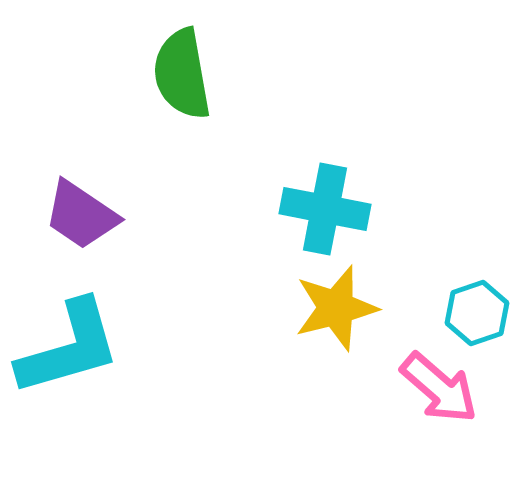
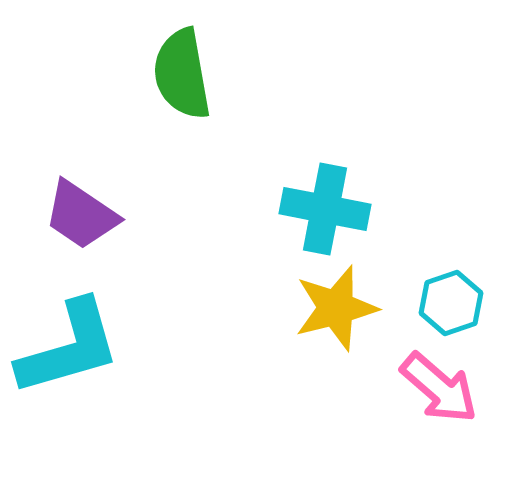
cyan hexagon: moved 26 px left, 10 px up
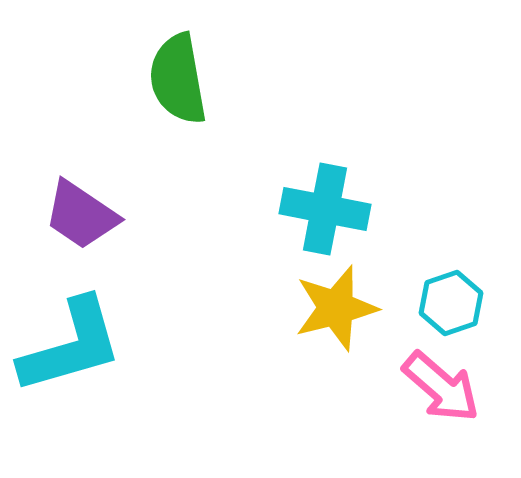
green semicircle: moved 4 px left, 5 px down
cyan L-shape: moved 2 px right, 2 px up
pink arrow: moved 2 px right, 1 px up
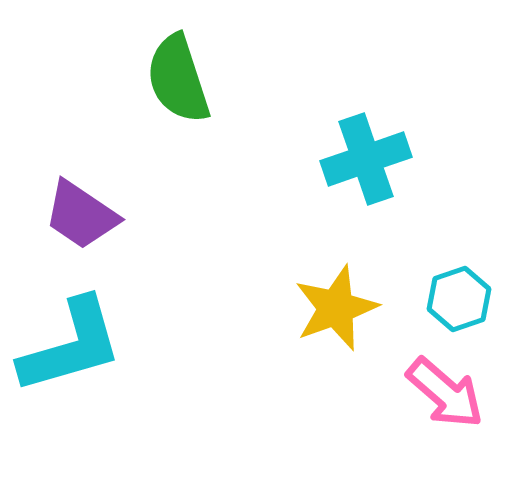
green semicircle: rotated 8 degrees counterclockwise
cyan cross: moved 41 px right, 50 px up; rotated 30 degrees counterclockwise
cyan hexagon: moved 8 px right, 4 px up
yellow star: rotated 6 degrees counterclockwise
pink arrow: moved 4 px right, 6 px down
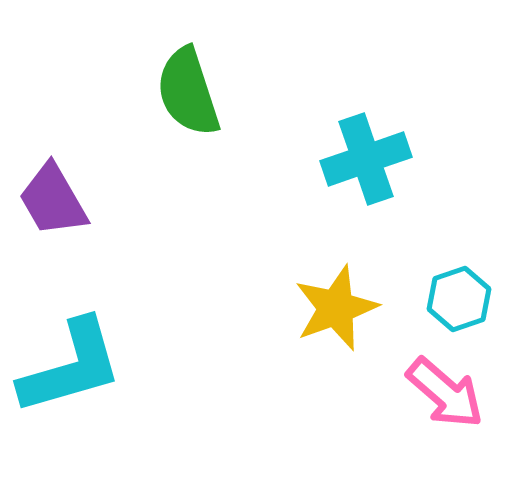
green semicircle: moved 10 px right, 13 px down
purple trapezoid: moved 28 px left, 15 px up; rotated 26 degrees clockwise
cyan L-shape: moved 21 px down
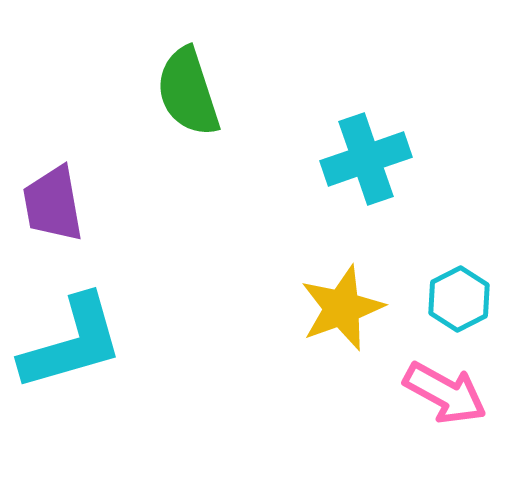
purple trapezoid: moved 4 px down; rotated 20 degrees clockwise
cyan hexagon: rotated 8 degrees counterclockwise
yellow star: moved 6 px right
cyan L-shape: moved 1 px right, 24 px up
pink arrow: rotated 12 degrees counterclockwise
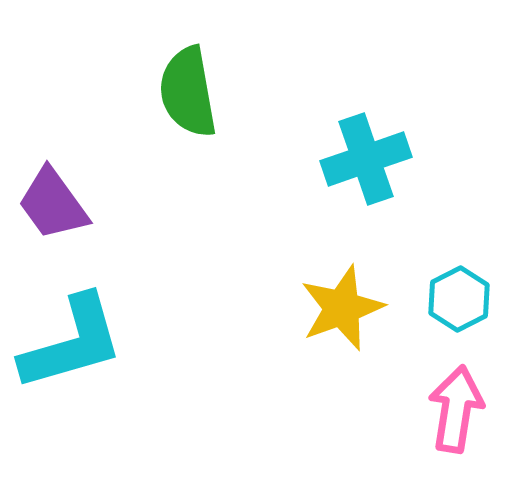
green semicircle: rotated 8 degrees clockwise
purple trapezoid: rotated 26 degrees counterclockwise
pink arrow: moved 11 px right, 16 px down; rotated 110 degrees counterclockwise
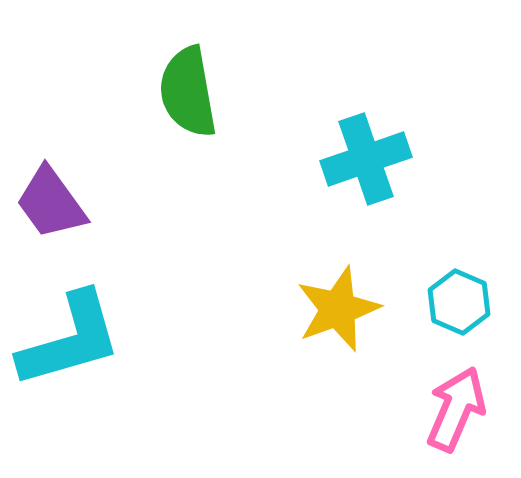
purple trapezoid: moved 2 px left, 1 px up
cyan hexagon: moved 3 px down; rotated 10 degrees counterclockwise
yellow star: moved 4 px left, 1 px down
cyan L-shape: moved 2 px left, 3 px up
pink arrow: rotated 14 degrees clockwise
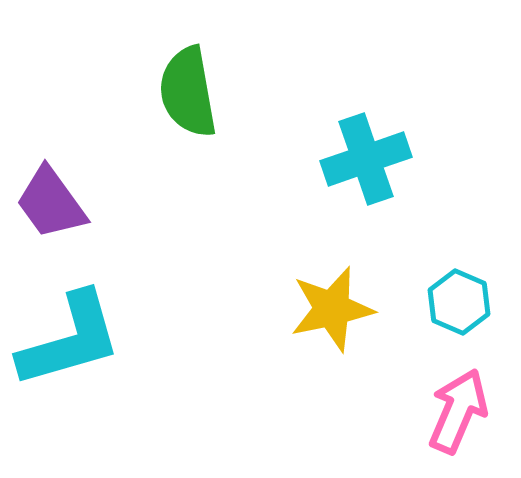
yellow star: moved 6 px left; rotated 8 degrees clockwise
pink arrow: moved 2 px right, 2 px down
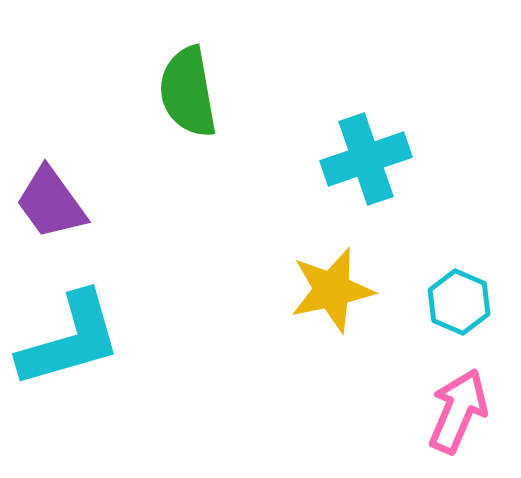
yellow star: moved 19 px up
